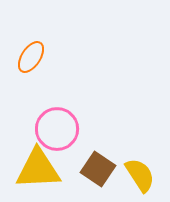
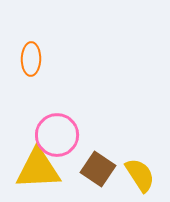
orange ellipse: moved 2 px down; rotated 32 degrees counterclockwise
pink circle: moved 6 px down
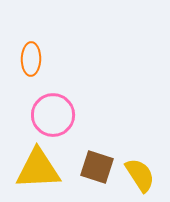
pink circle: moved 4 px left, 20 px up
brown square: moved 1 px left, 2 px up; rotated 16 degrees counterclockwise
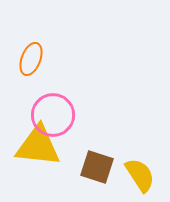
orange ellipse: rotated 20 degrees clockwise
yellow triangle: moved 23 px up; rotated 9 degrees clockwise
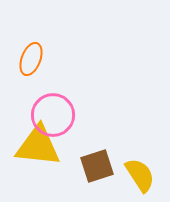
brown square: moved 1 px up; rotated 36 degrees counterclockwise
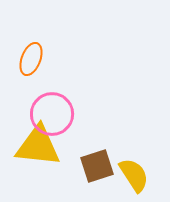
pink circle: moved 1 px left, 1 px up
yellow semicircle: moved 6 px left
